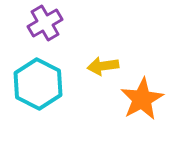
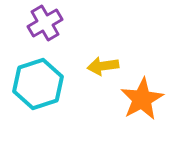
cyan hexagon: rotated 15 degrees clockwise
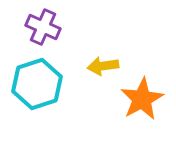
purple cross: moved 2 px left, 4 px down; rotated 36 degrees counterclockwise
cyan hexagon: moved 1 px left
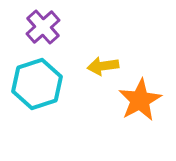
purple cross: rotated 24 degrees clockwise
orange star: moved 2 px left, 1 px down
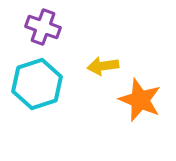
purple cross: rotated 28 degrees counterclockwise
orange star: rotated 21 degrees counterclockwise
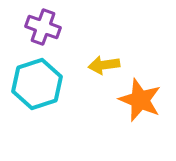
yellow arrow: moved 1 px right, 1 px up
